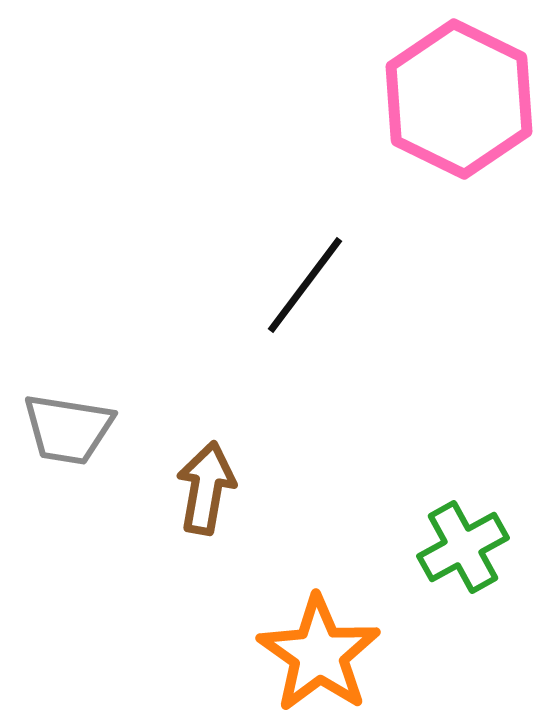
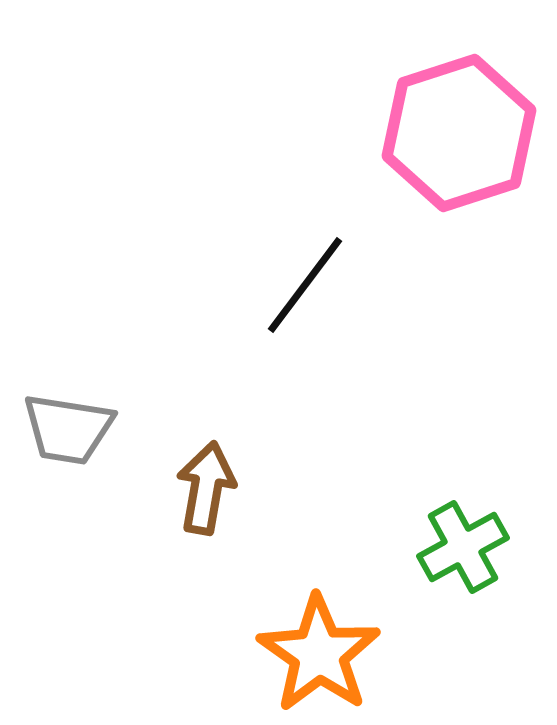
pink hexagon: moved 34 px down; rotated 16 degrees clockwise
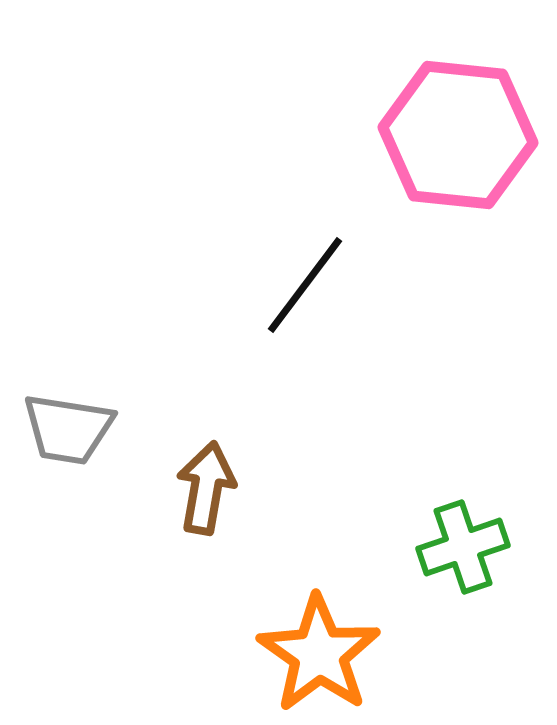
pink hexagon: moved 1 px left, 2 px down; rotated 24 degrees clockwise
green cross: rotated 10 degrees clockwise
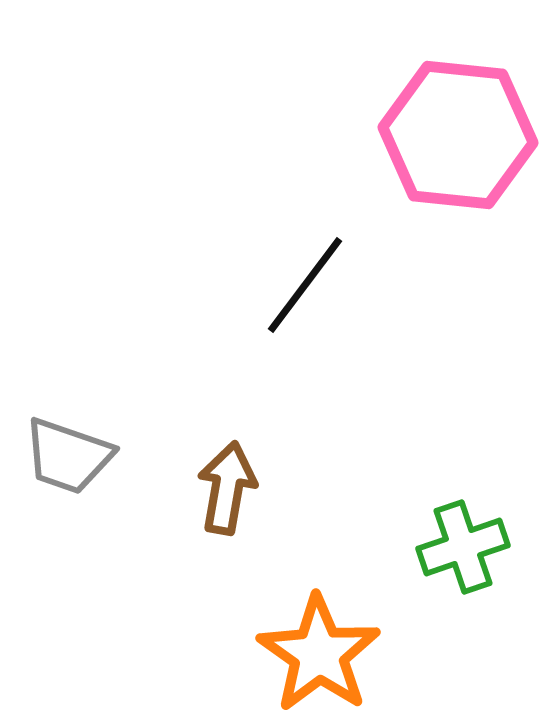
gray trapezoid: moved 27 px down; rotated 10 degrees clockwise
brown arrow: moved 21 px right
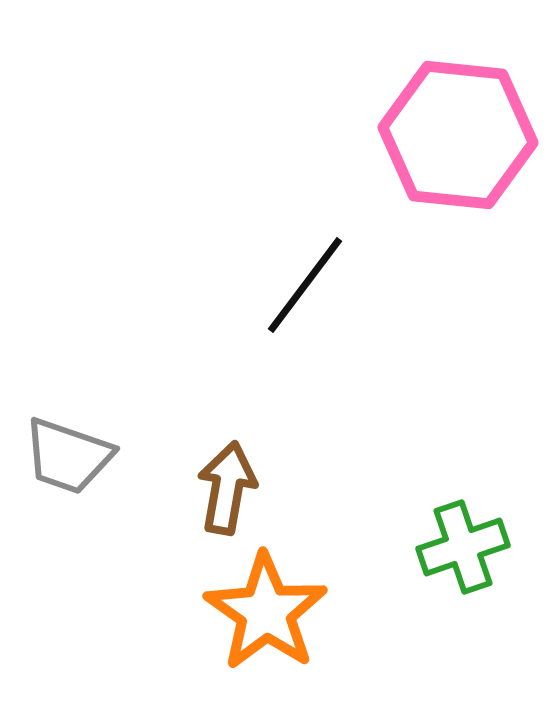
orange star: moved 53 px left, 42 px up
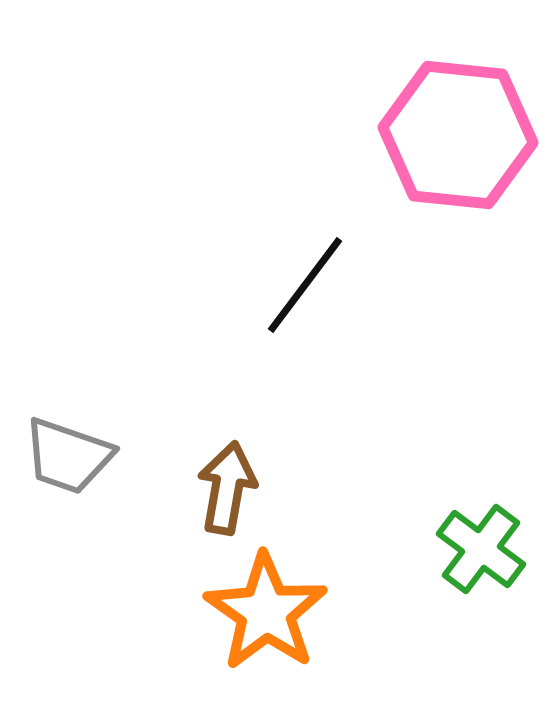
green cross: moved 18 px right, 2 px down; rotated 34 degrees counterclockwise
